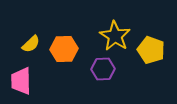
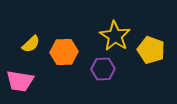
orange hexagon: moved 3 px down
pink trapezoid: moved 1 px left; rotated 80 degrees counterclockwise
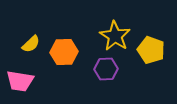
purple hexagon: moved 3 px right
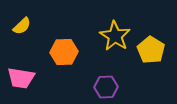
yellow semicircle: moved 9 px left, 18 px up
yellow pentagon: rotated 12 degrees clockwise
purple hexagon: moved 18 px down
pink trapezoid: moved 1 px right, 3 px up
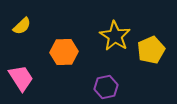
yellow pentagon: rotated 16 degrees clockwise
pink trapezoid: rotated 132 degrees counterclockwise
purple hexagon: rotated 10 degrees counterclockwise
